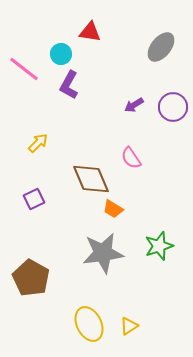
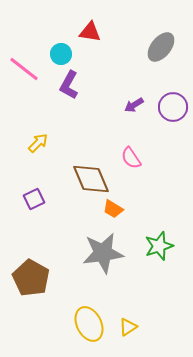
yellow triangle: moved 1 px left, 1 px down
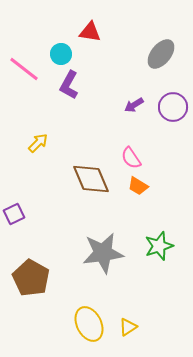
gray ellipse: moved 7 px down
purple square: moved 20 px left, 15 px down
orange trapezoid: moved 25 px right, 23 px up
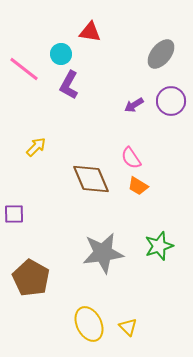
purple circle: moved 2 px left, 6 px up
yellow arrow: moved 2 px left, 4 px down
purple square: rotated 25 degrees clockwise
yellow triangle: rotated 42 degrees counterclockwise
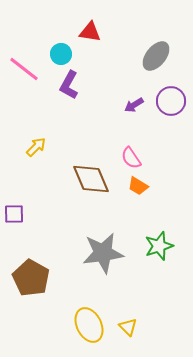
gray ellipse: moved 5 px left, 2 px down
yellow ellipse: moved 1 px down
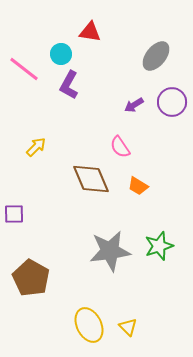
purple circle: moved 1 px right, 1 px down
pink semicircle: moved 11 px left, 11 px up
gray star: moved 7 px right, 2 px up
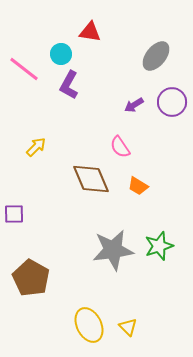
gray star: moved 3 px right, 1 px up
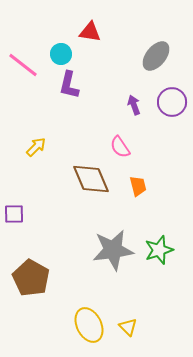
pink line: moved 1 px left, 4 px up
purple L-shape: rotated 16 degrees counterclockwise
purple arrow: rotated 102 degrees clockwise
orange trapezoid: rotated 135 degrees counterclockwise
green star: moved 4 px down
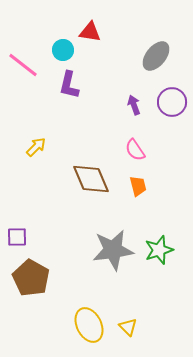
cyan circle: moved 2 px right, 4 px up
pink semicircle: moved 15 px right, 3 px down
purple square: moved 3 px right, 23 px down
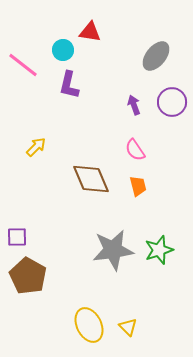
brown pentagon: moved 3 px left, 2 px up
